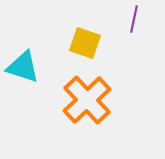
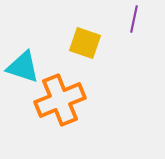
orange cross: moved 27 px left; rotated 21 degrees clockwise
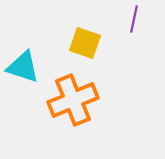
orange cross: moved 13 px right
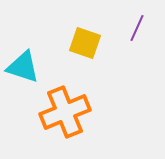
purple line: moved 3 px right, 9 px down; rotated 12 degrees clockwise
orange cross: moved 8 px left, 12 px down
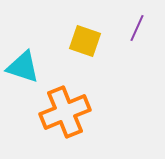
yellow square: moved 2 px up
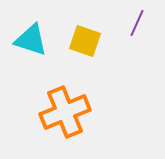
purple line: moved 5 px up
cyan triangle: moved 8 px right, 27 px up
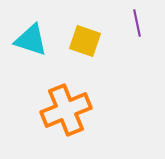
purple line: rotated 36 degrees counterclockwise
orange cross: moved 1 px right, 2 px up
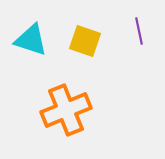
purple line: moved 2 px right, 8 px down
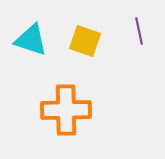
orange cross: rotated 21 degrees clockwise
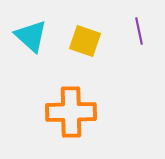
cyan triangle: moved 4 px up; rotated 24 degrees clockwise
orange cross: moved 5 px right, 2 px down
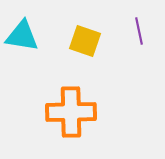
cyan triangle: moved 9 px left; rotated 33 degrees counterclockwise
